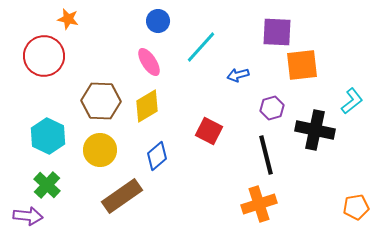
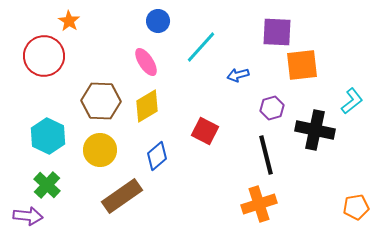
orange star: moved 1 px right, 2 px down; rotated 20 degrees clockwise
pink ellipse: moved 3 px left
red square: moved 4 px left
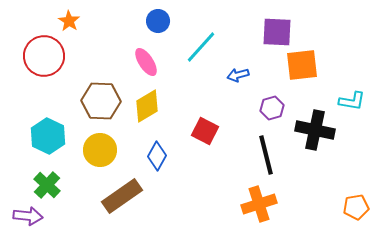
cyan L-shape: rotated 48 degrees clockwise
blue diamond: rotated 20 degrees counterclockwise
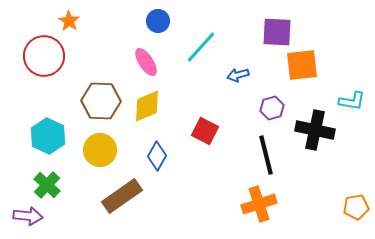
yellow diamond: rotated 8 degrees clockwise
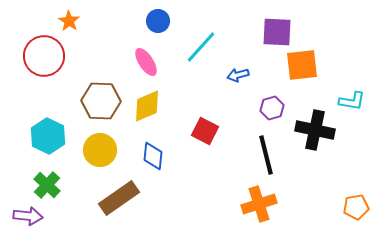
blue diamond: moved 4 px left; rotated 24 degrees counterclockwise
brown rectangle: moved 3 px left, 2 px down
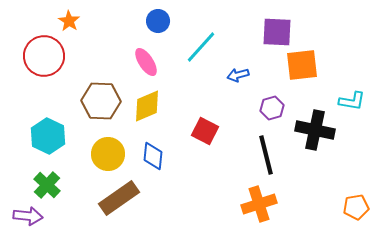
yellow circle: moved 8 px right, 4 px down
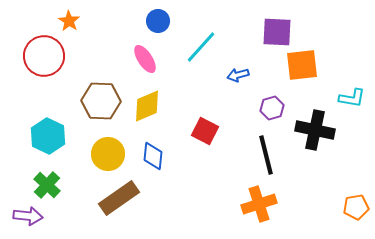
pink ellipse: moved 1 px left, 3 px up
cyan L-shape: moved 3 px up
